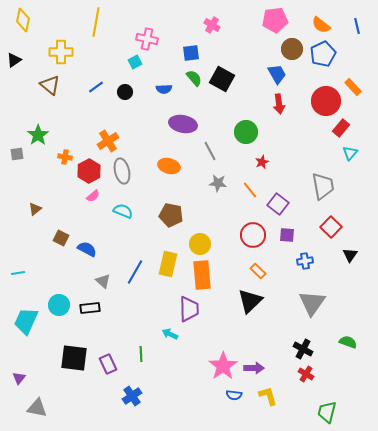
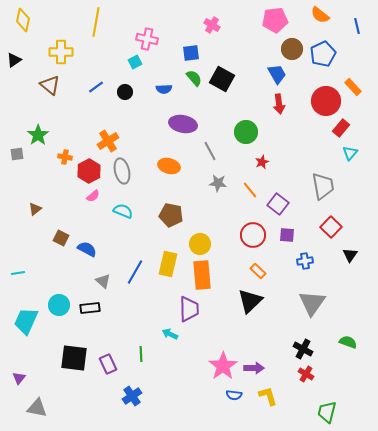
orange semicircle at (321, 25): moved 1 px left, 10 px up
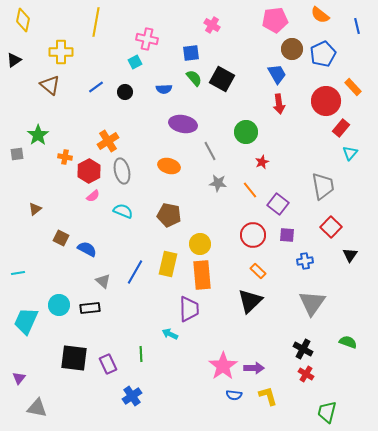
brown pentagon at (171, 215): moved 2 px left
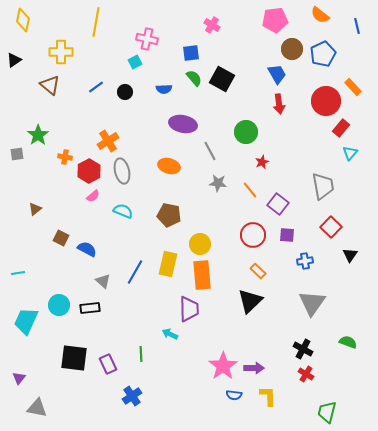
yellow L-shape at (268, 396): rotated 15 degrees clockwise
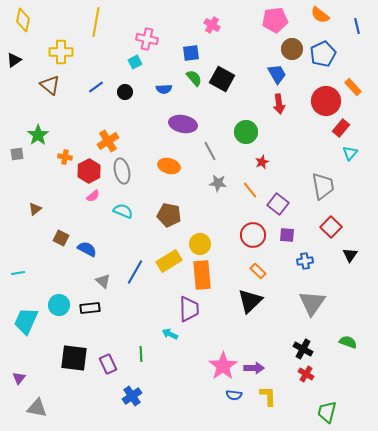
yellow rectangle at (168, 264): moved 1 px right, 3 px up; rotated 45 degrees clockwise
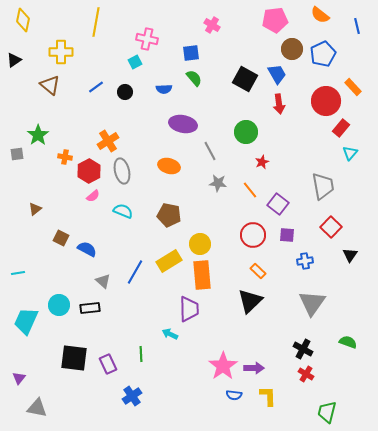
black square at (222, 79): moved 23 px right
